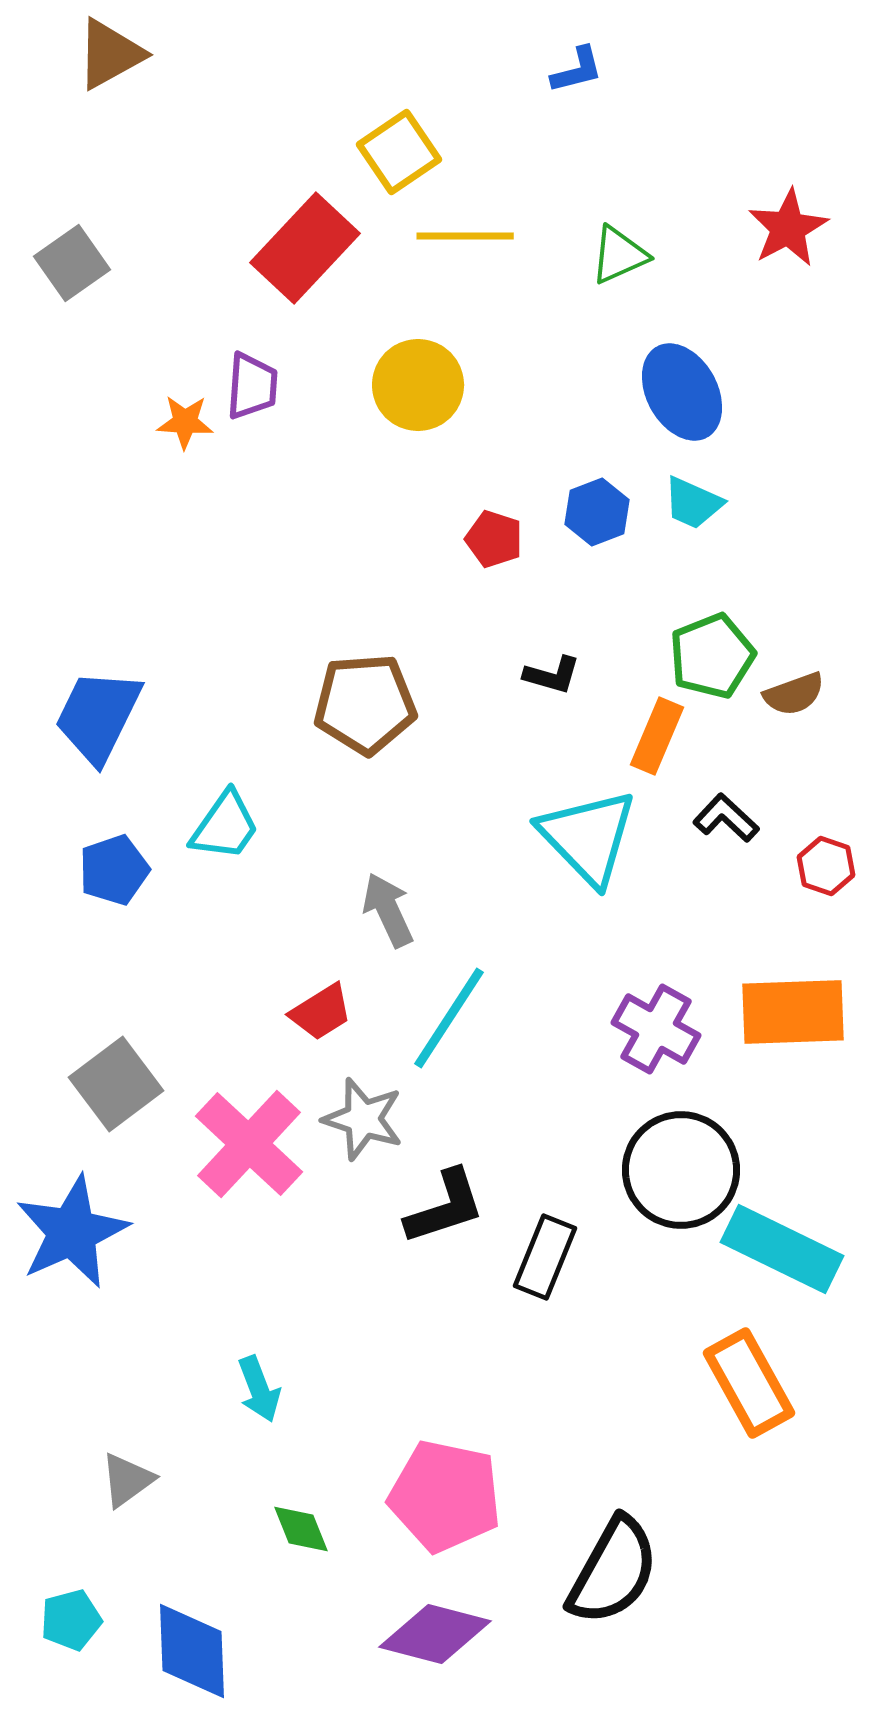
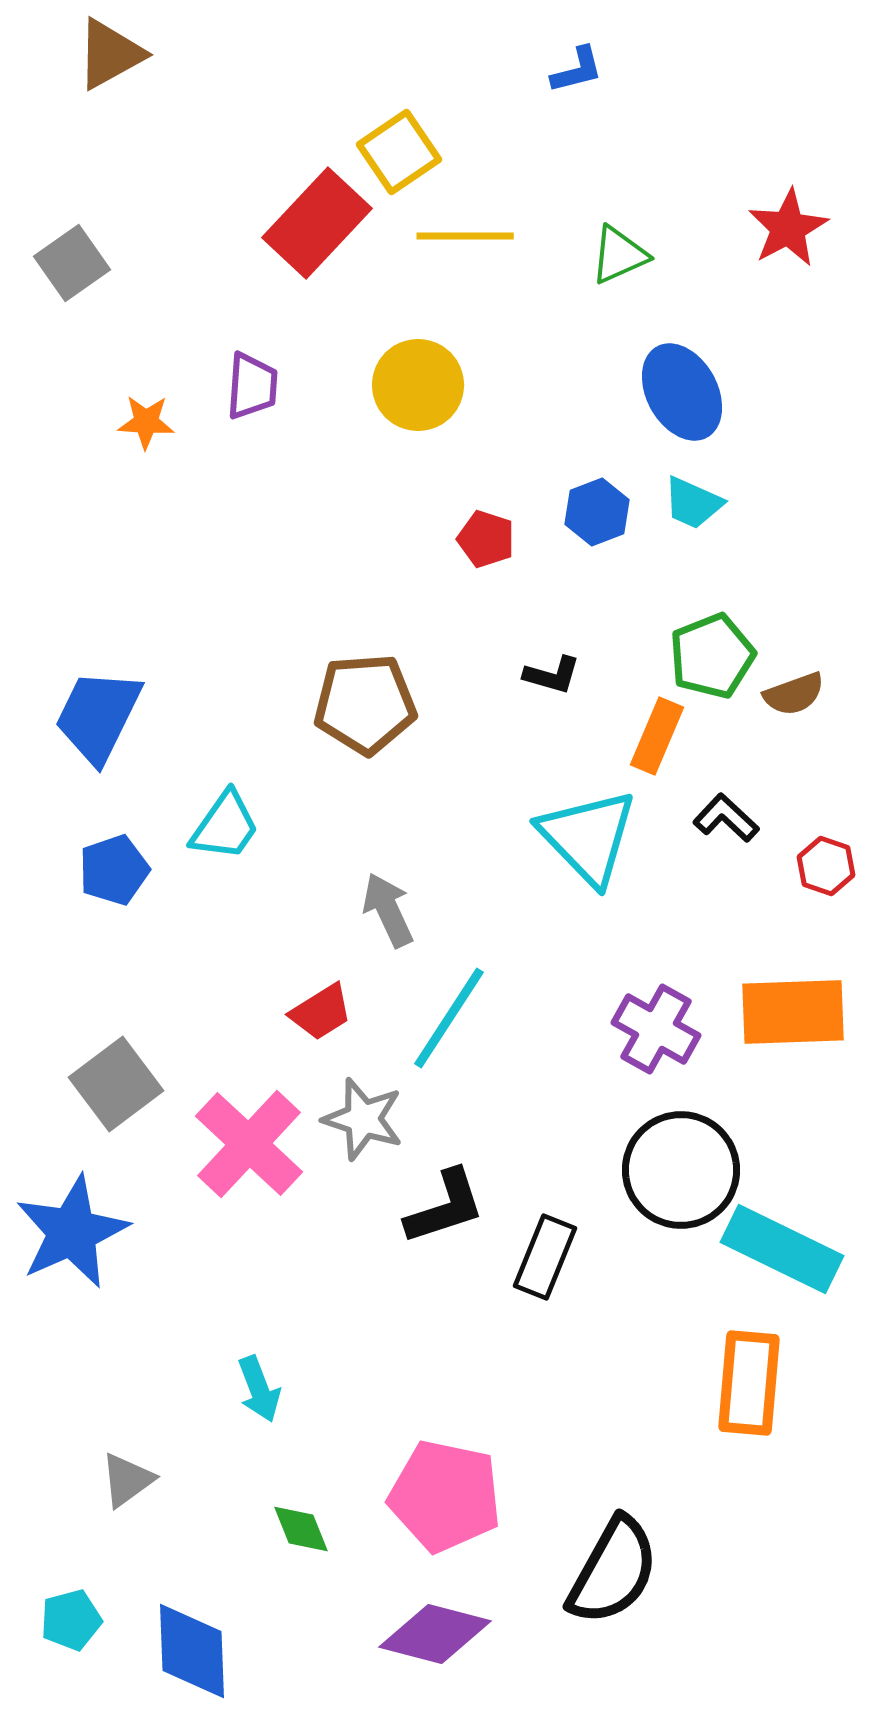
red rectangle at (305, 248): moved 12 px right, 25 px up
orange star at (185, 422): moved 39 px left
red pentagon at (494, 539): moved 8 px left
orange rectangle at (749, 1383): rotated 34 degrees clockwise
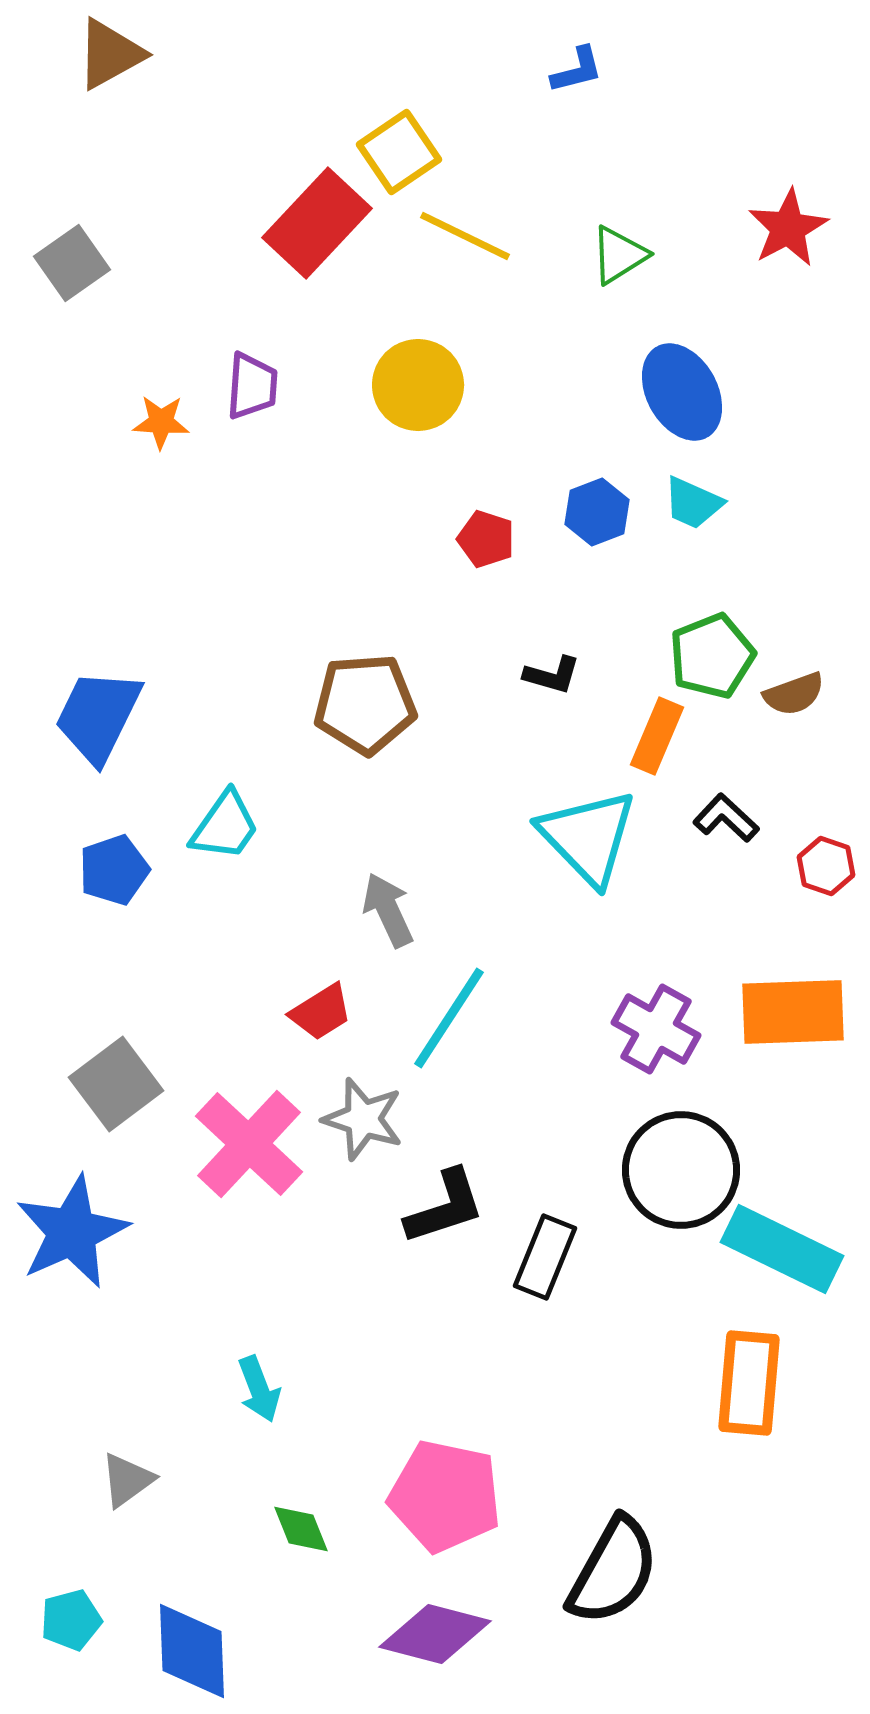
yellow line at (465, 236): rotated 26 degrees clockwise
green triangle at (619, 255): rotated 8 degrees counterclockwise
orange star at (146, 422): moved 15 px right
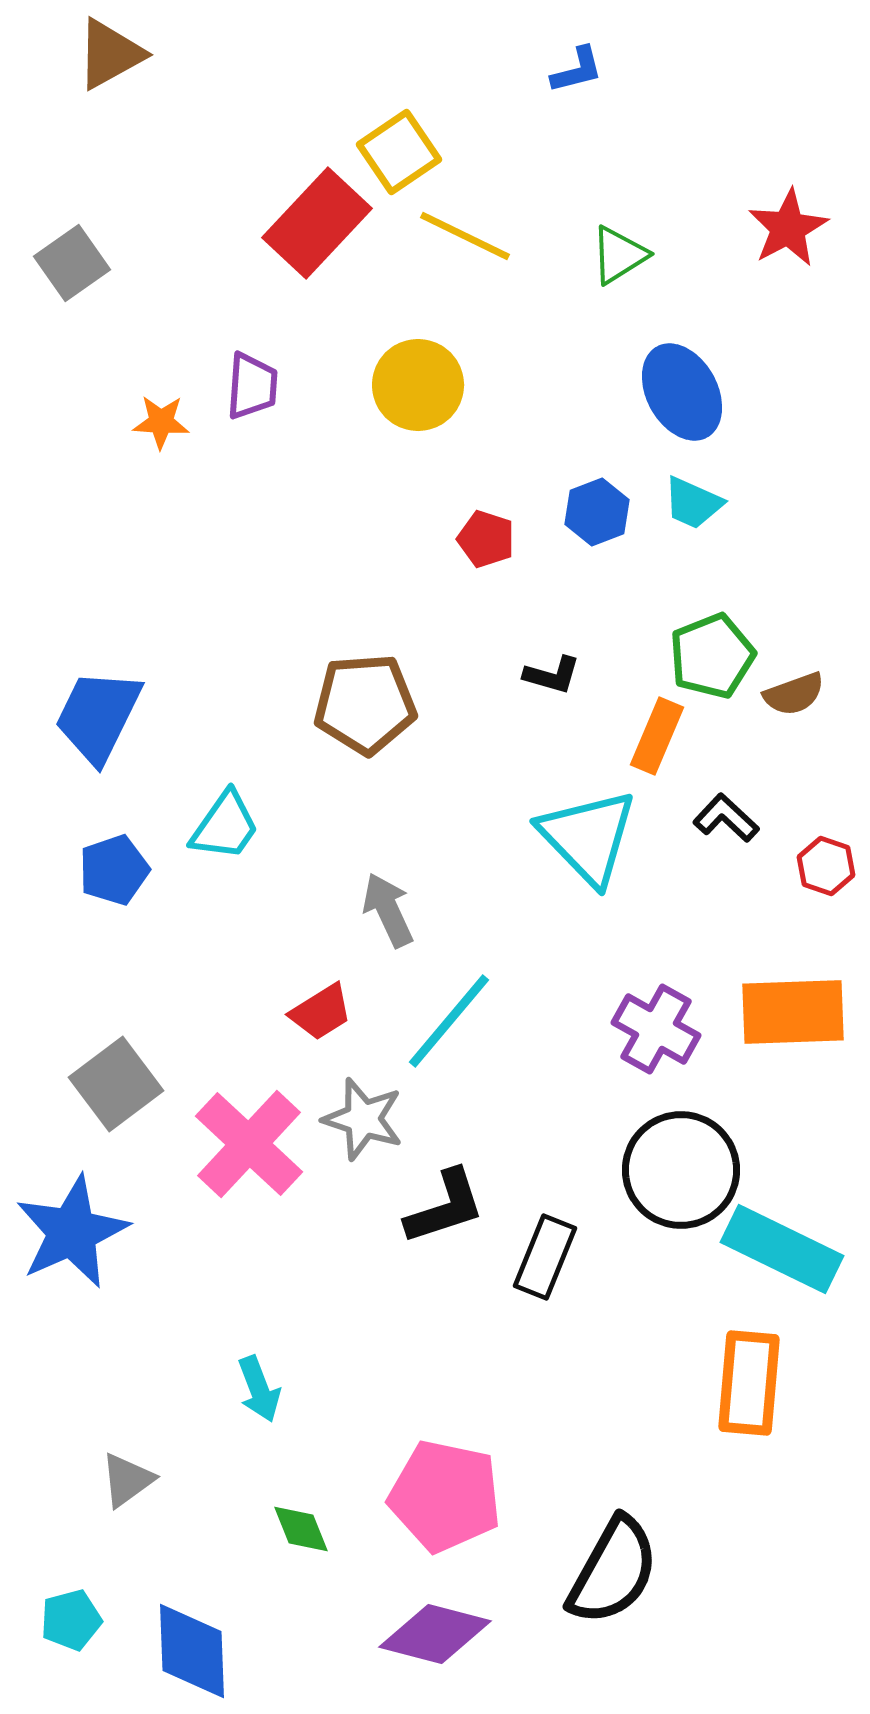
cyan line at (449, 1018): moved 3 px down; rotated 7 degrees clockwise
